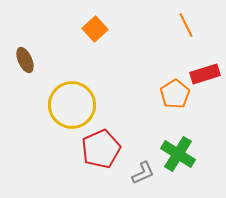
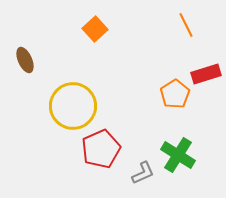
red rectangle: moved 1 px right
yellow circle: moved 1 px right, 1 px down
green cross: moved 1 px down
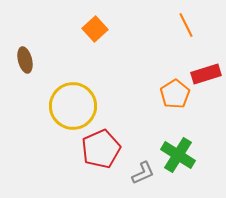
brown ellipse: rotated 10 degrees clockwise
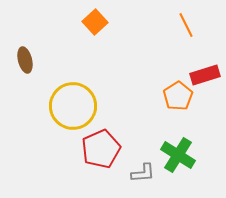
orange square: moved 7 px up
red rectangle: moved 1 px left, 1 px down
orange pentagon: moved 3 px right, 2 px down
gray L-shape: rotated 20 degrees clockwise
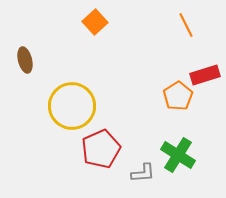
yellow circle: moved 1 px left
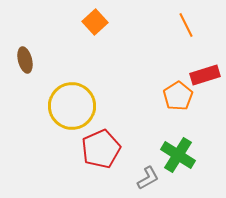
gray L-shape: moved 5 px right, 5 px down; rotated 25 degrees counterclockwise
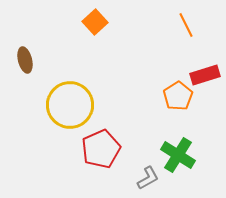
yellow circle: moved 2 px left, 1 px up
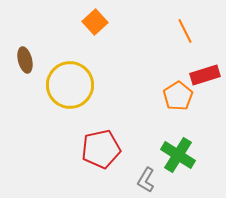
orange line: moved 1 px left, 6 px down
yellow circle: moved 20 px up
red pentagon: rotated 12 degrees clockwise
gray L-shape: moved 2 px left, 2 px down; rotated 150 degrees clockwise
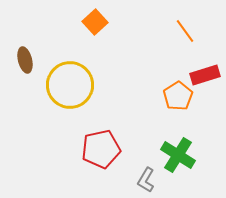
orange line: rotated 10 degrees counterclockwise
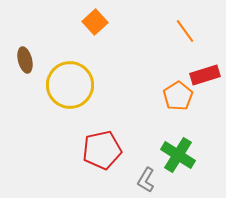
red pentagon: moved 1 px right, 1 px down
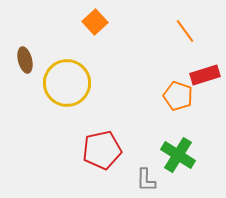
yellow circle: moved 3 px left, 2 px up
orange pentagon: rotated 20 degrees counterclockwise
gray L-shape: rotated 30 degrees counterclockwise
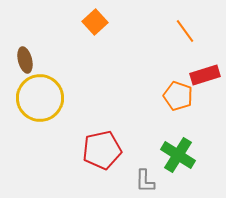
yellow circle: moved 27 px left, 15 px down
gray L-shape: moved 1 px left, 1 px down
